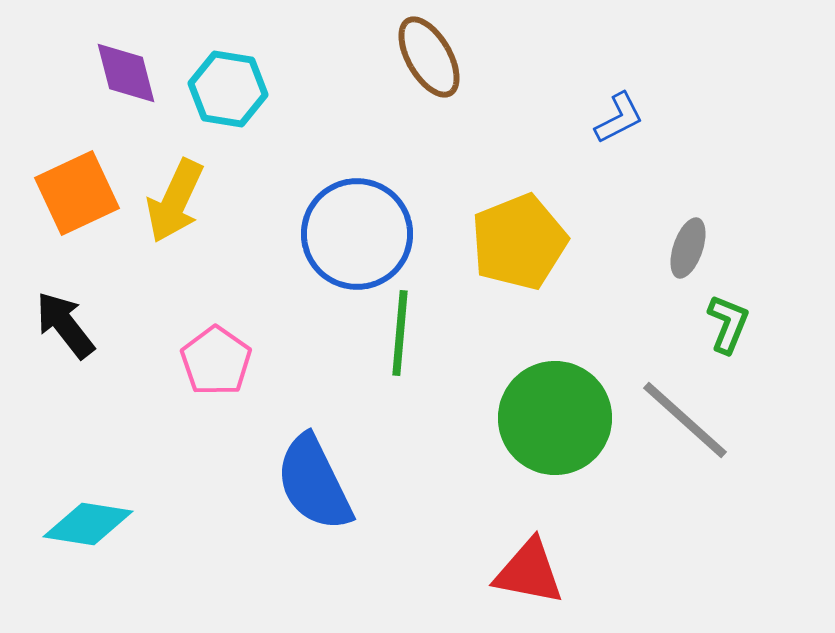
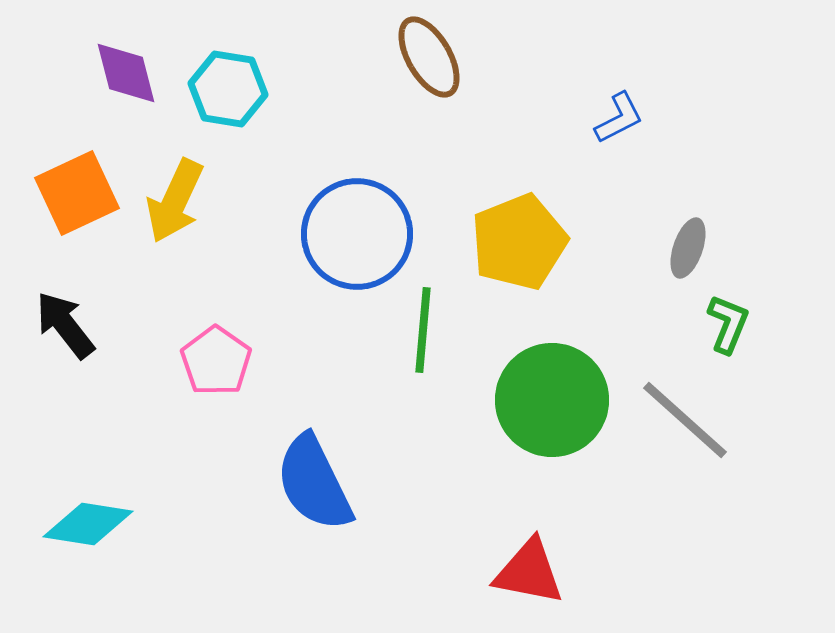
green line: moved 23 px right, 3 px up
green circle: moved 3 px left, 18 px up
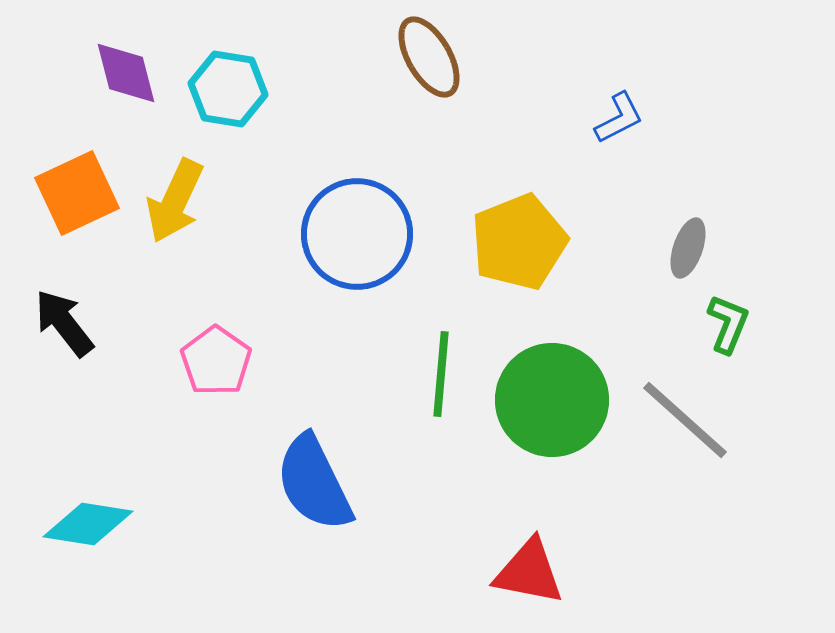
black arrow: moved 1 px left, 2 px up
green line: moved 18 px right, 44 px down
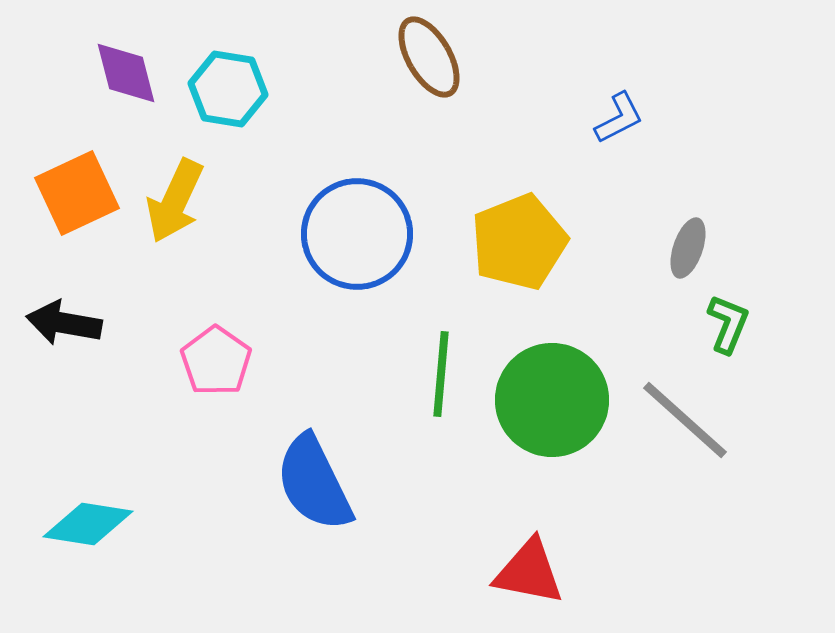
black arrow: rotated 42 degrees counterclockwise
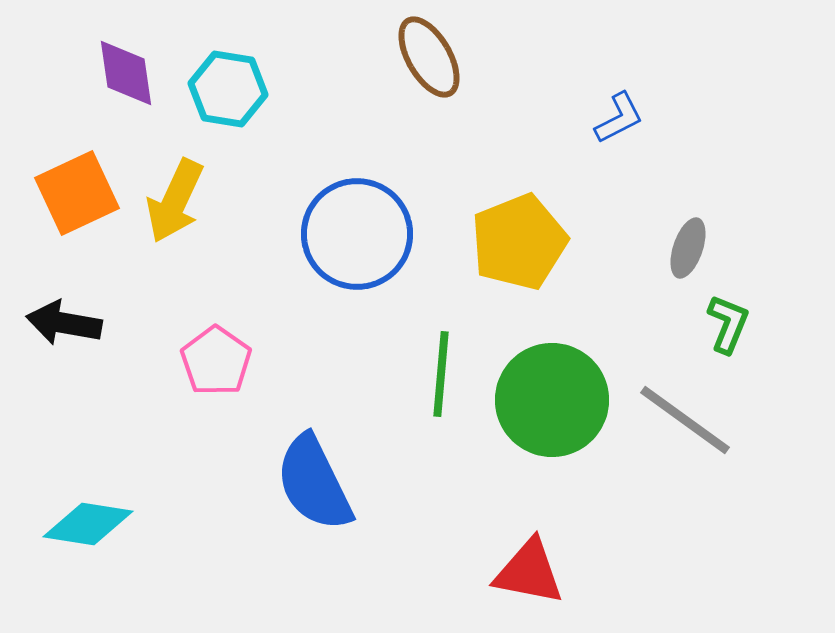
purple diamond: rotated 6 degrees clockwise
gray line: rotated 6 degrees counterclockwise
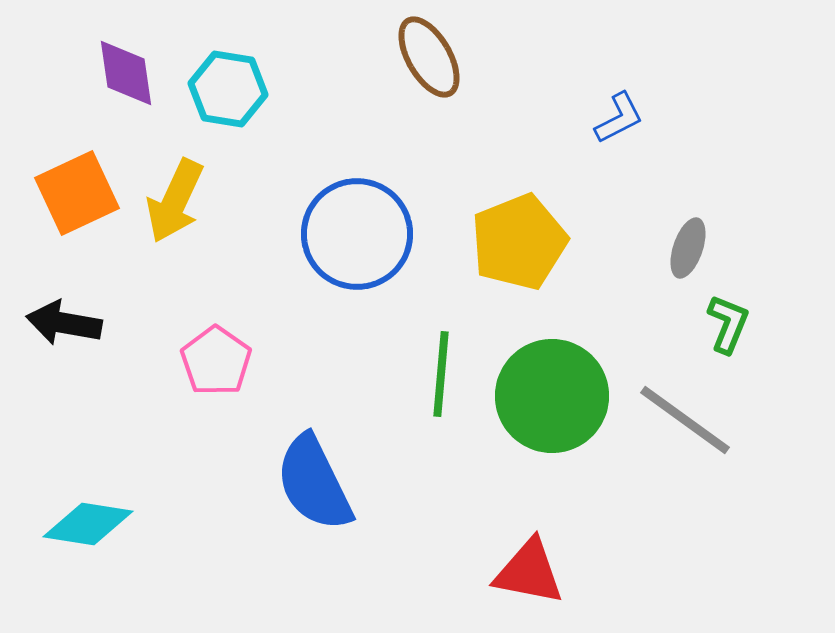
green circle: moved 4 px up
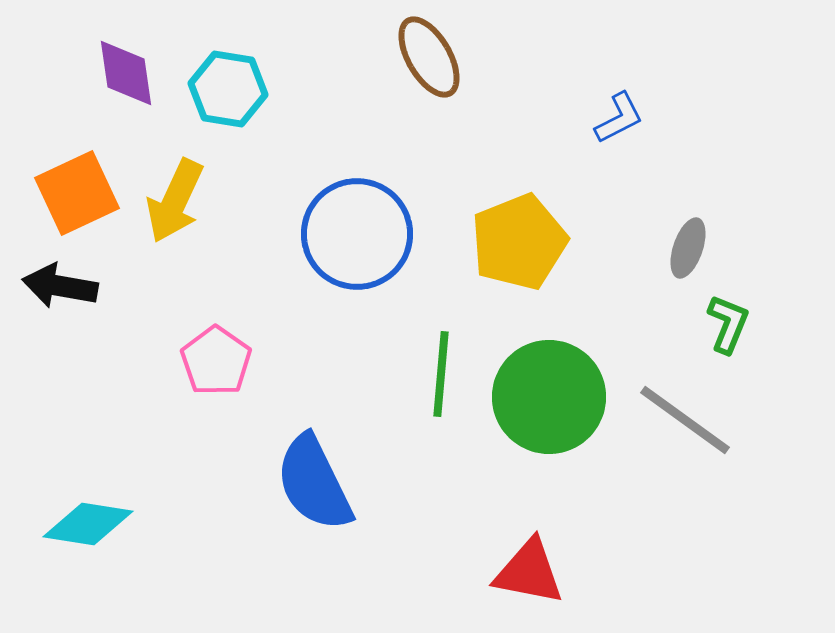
black arrow: moved 4 px left, 37 px up
green circle: moved 3 px left, 1 px down
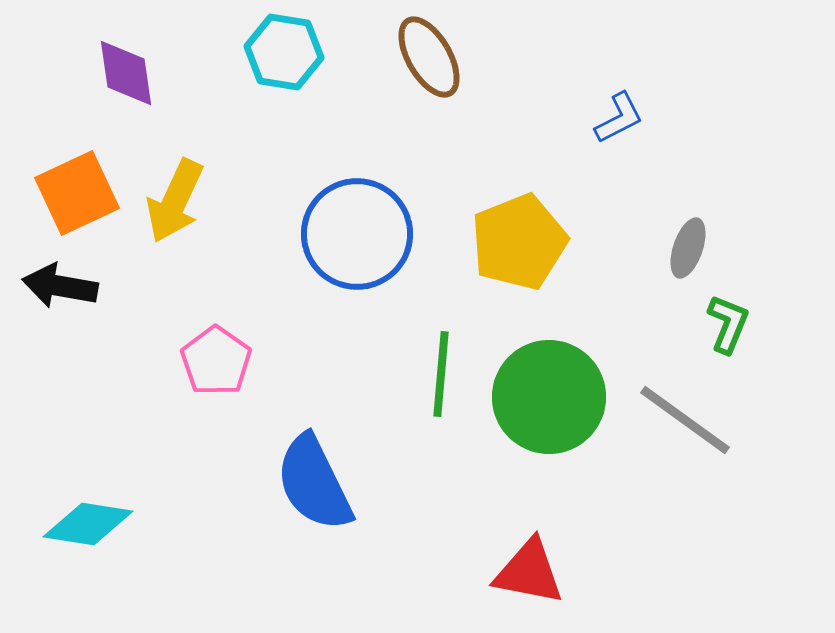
cyan hexagon: moved 56 px right, 37 px up
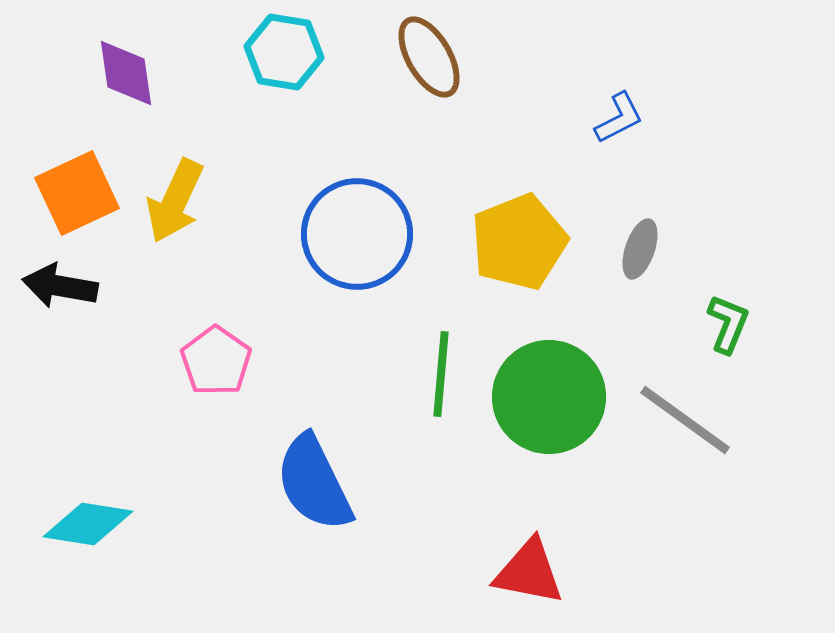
gray ellipse: moved 48 px left, 1 px down
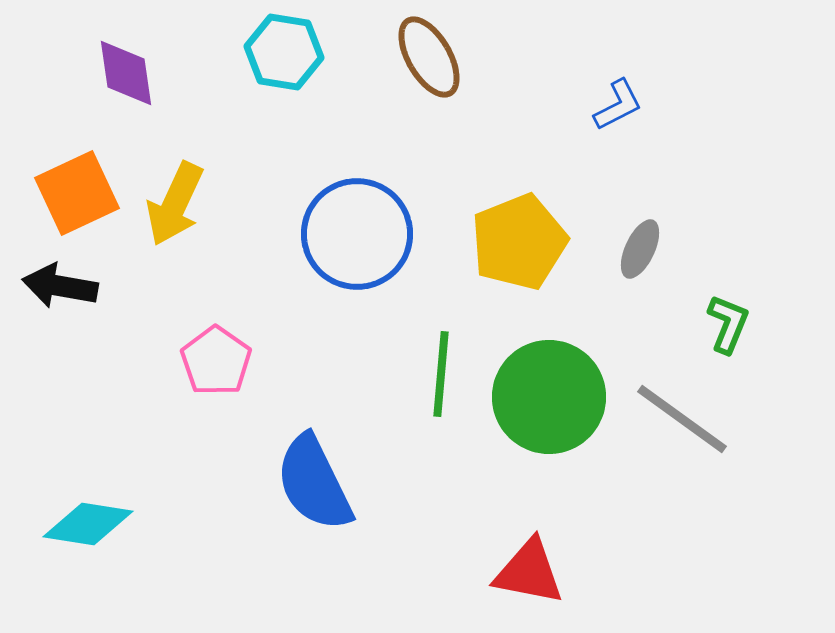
blue L-shape: moved 1 px left, 13 px up
yellow arrow: moved 3 px down
gray ellipse: rotated 6 degrees clockwise
gray line: moved 3 px left, 1 px up
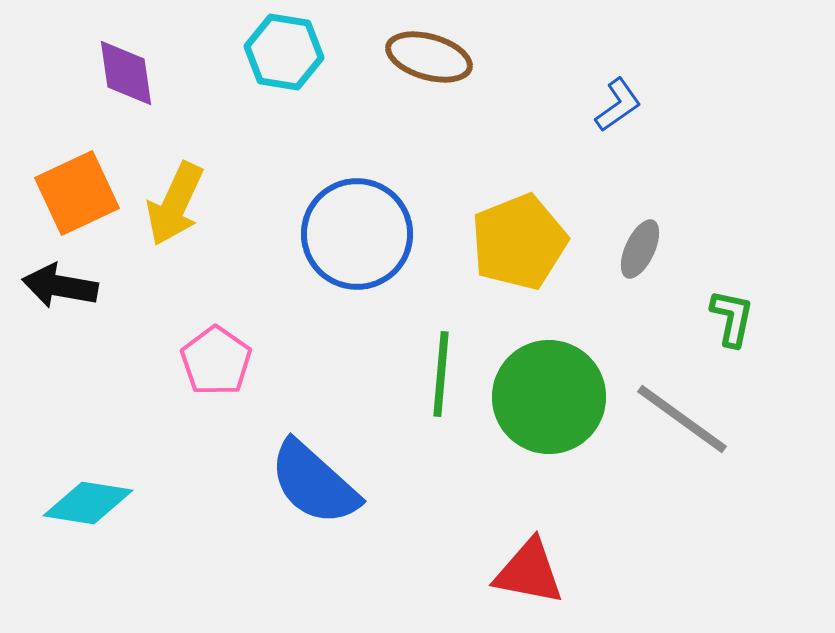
brown ellipse: rotated 44 degrees counterclockwise
blue L-shape: rotated 8 degrees counterclockwise
green L-shape: moved 4 px right, 6 px up; rotated 10 degrees counterclockwise
blue semicircle: rotated 22 degrees counterclockwise
cyan diamond: moved 21 px up
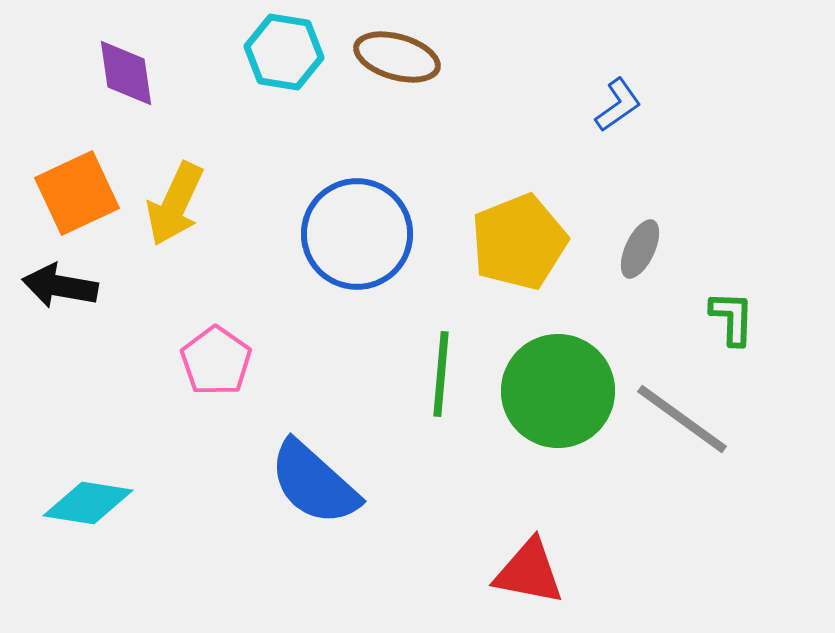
brown ellipse: moved 32 px left
green L-shape: rotated 10 degrees counterclockwise
green circle: moved 9 px right, 6 px up
